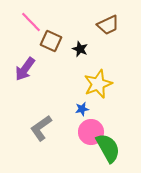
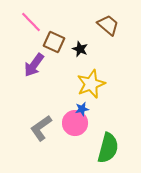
brown trapezoid: rotated 115 degrees counterclockwise
brown square: moved 3 px right, 1 px down
purple arrow: moved 9 px right, 4 px up
yellow star: moved 7 px left
pink circle: moved 16 px left, 9 px up
green semicircle: rotated 44 degrees clockwise
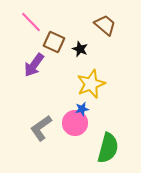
brown trapezoid: moved 3 px left
